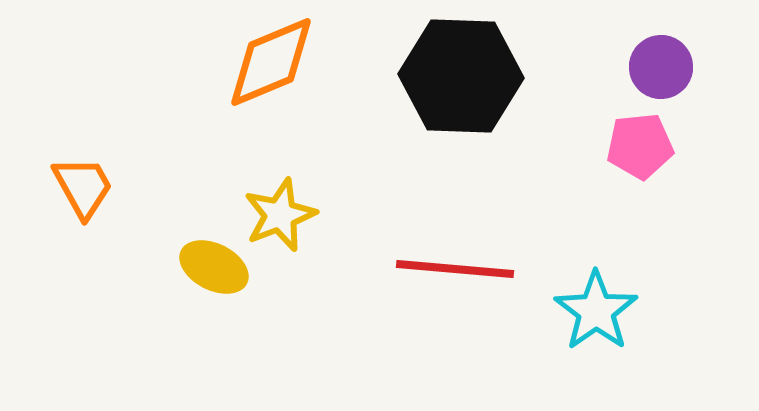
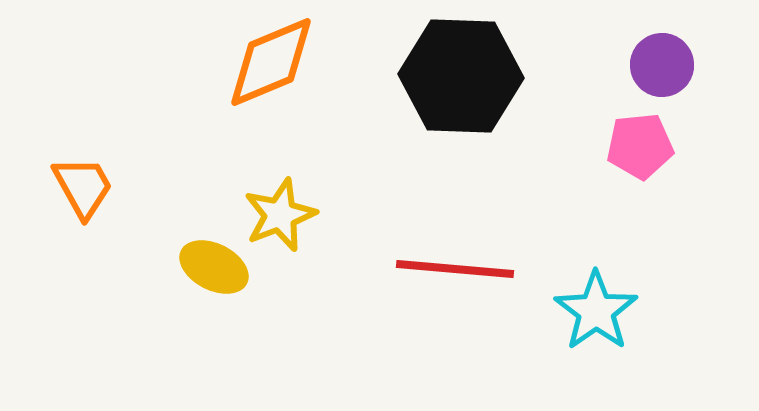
purple circle: moved 1 px right, 2 px up
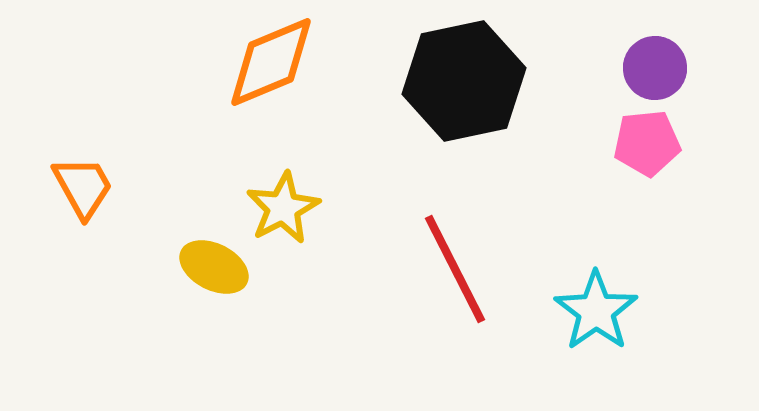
purple circle: moved 7 px left, 3 px down
black hexagon: moved 3 px right, 5 px down; rotated 14 degrees counterclockwise
pink pentagon: moved 7 px right, 3 px up
yellow star: moved 3 px right, 7 px up; rotated 6 degrees counterclockwise
red line: rotated 58 degrees clockwise
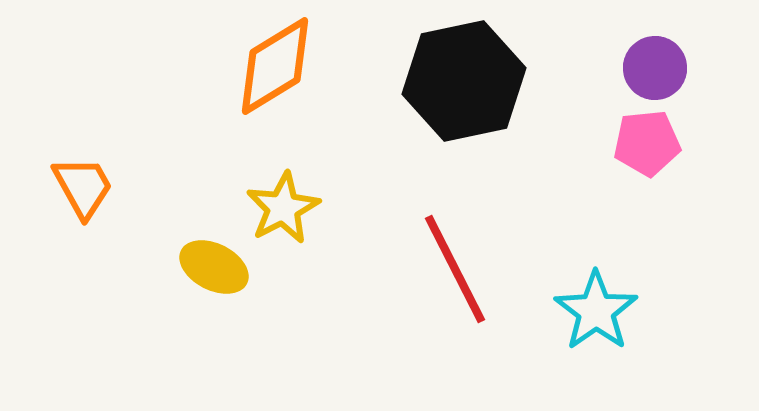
orange diamond: moved 4 px right, 4 px down; rotated 9 degrees counterclockwise
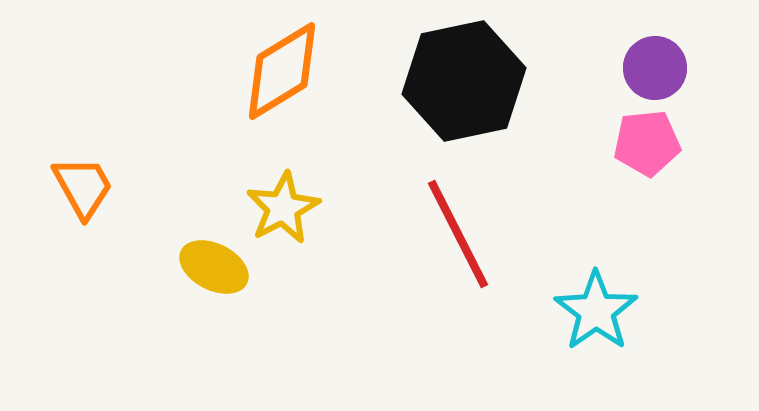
orange diamond: moved 7 px right, 5 px down
red line: moved 3 px right, 35 px up
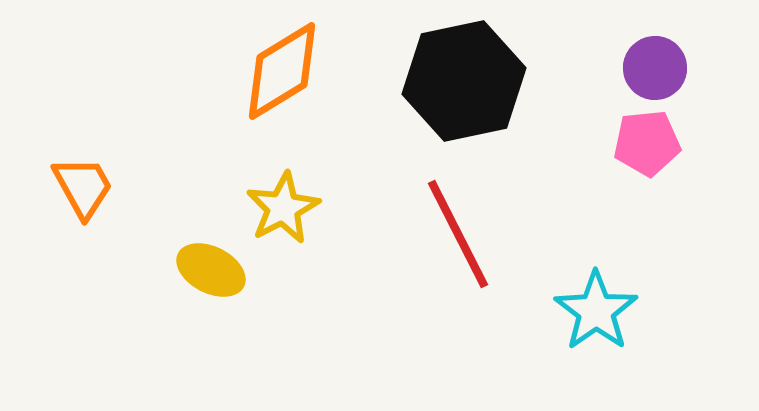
yellow ellipse: moved 3 px left, 3 px down
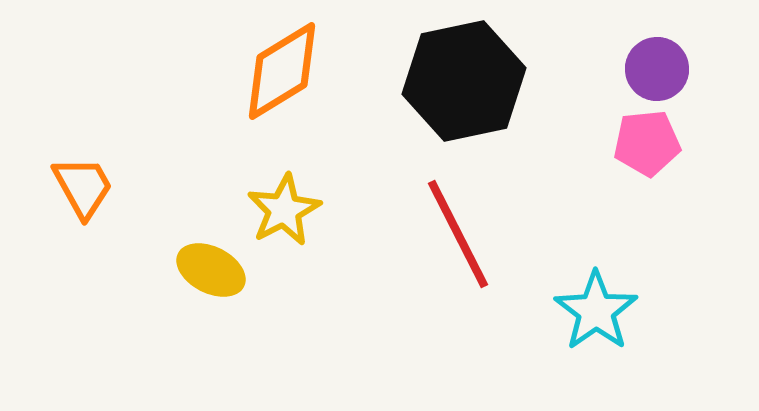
purple circle: moved 2 px right, 1 px down
yellow star: moved 1 px right, 2 px down
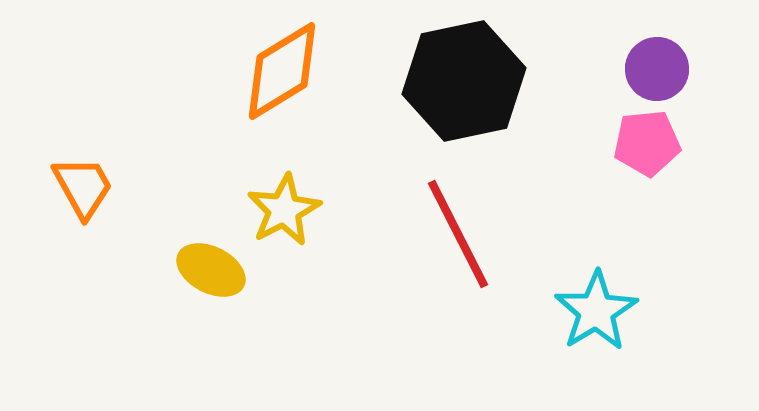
cyan star: rotated 4 degrees clockwise
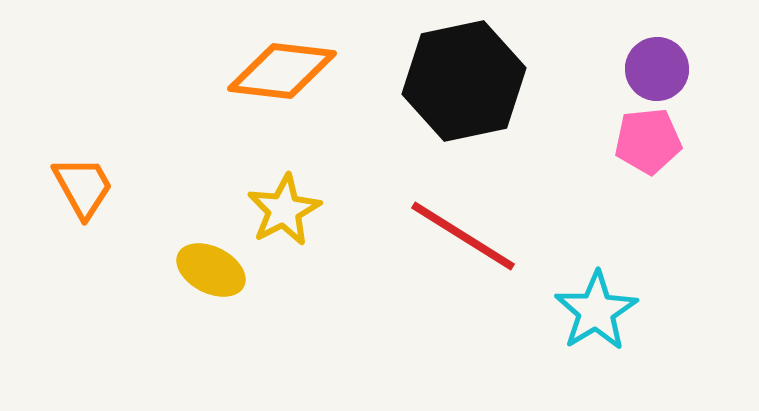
orange diamond: rotated 38 degrees clockwise
pink pentagon: moved 1 px right, 2 px up
red line: moved 5 px right, 2 px down; rotated 31 degrees counterclockwise
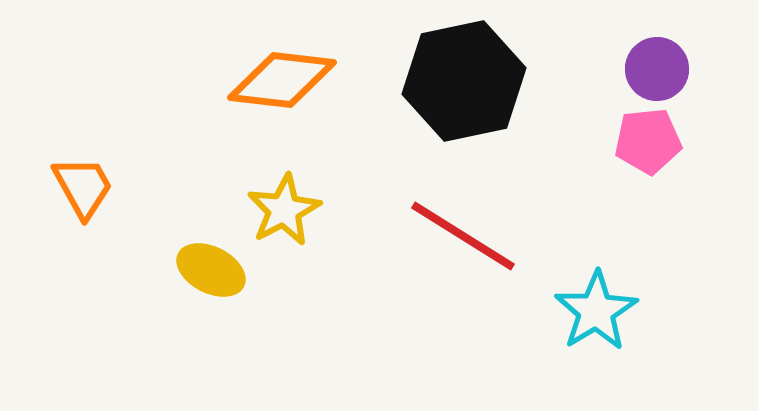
orange diamond: moved 9 px down
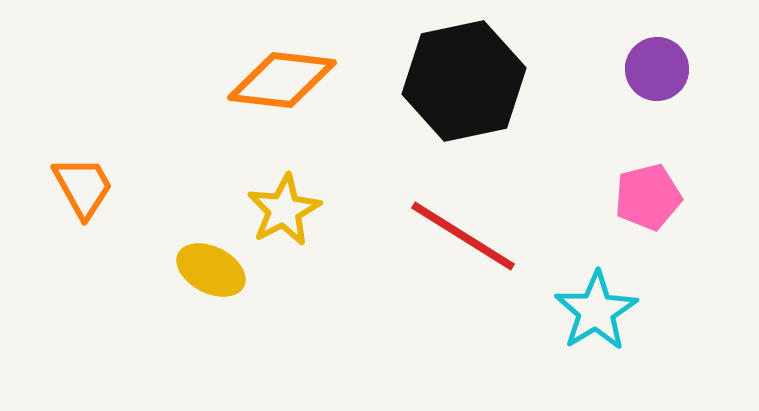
pink pentagon: moved 56 px down; rotated 8 degrees counterclockwise
